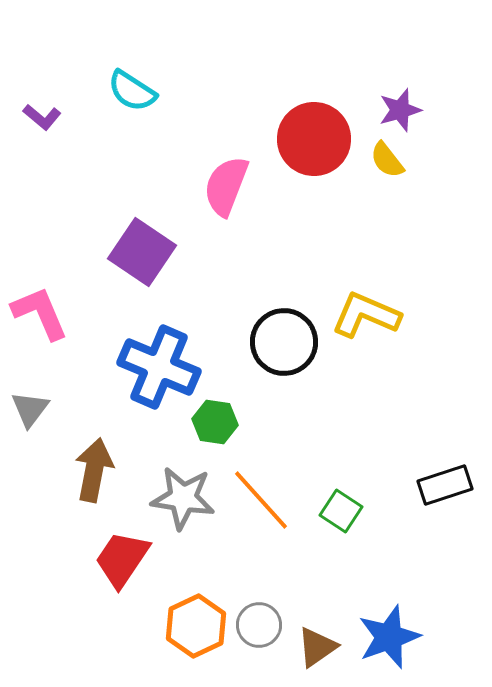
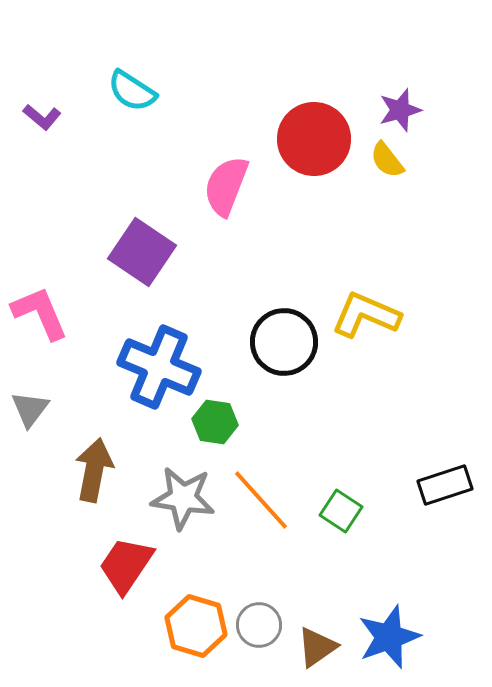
red trapezoid: moved 4 px right, 6 px down
orange hexagon: rotated 18 degrees counterclockwise
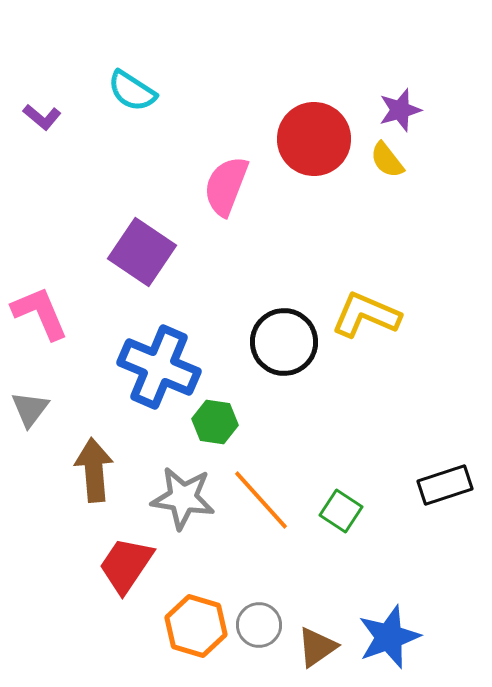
brown arrow: rotated 16 degrees counterclockwise
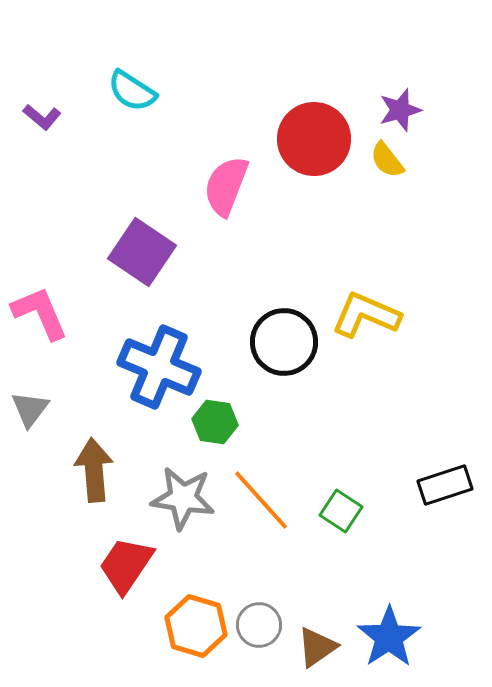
blue star: rotated 14 degrees counterclockwise
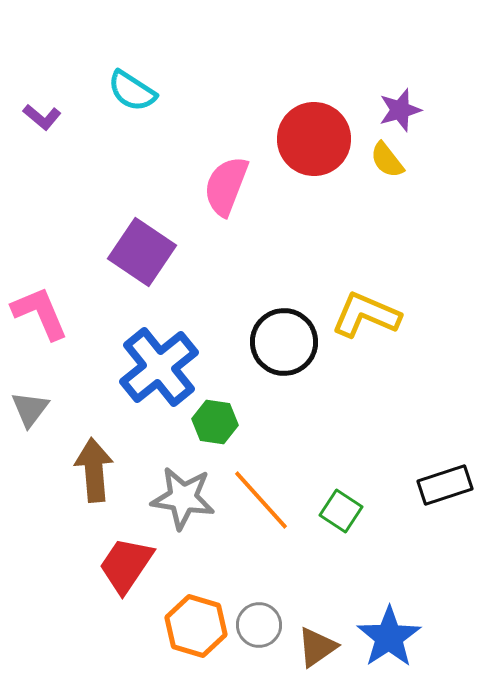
blue cross: rotated 28 degrees clockwise
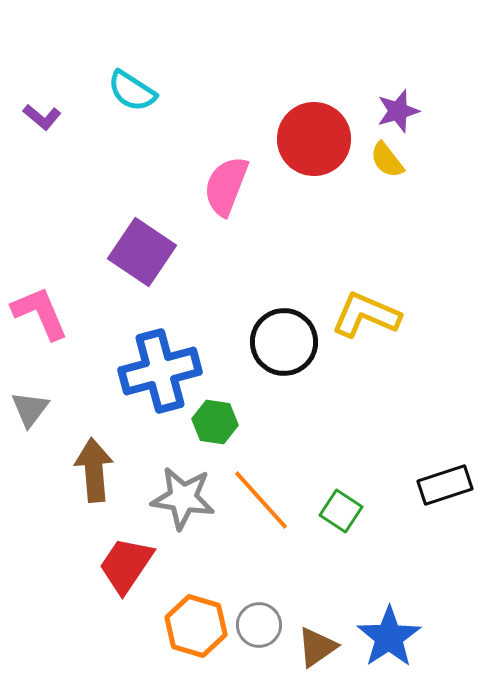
purple star: moved 2 px left, 1 px down
blue cross: moved 1 px right, 4 px down; rotated 24 degrees clockwise
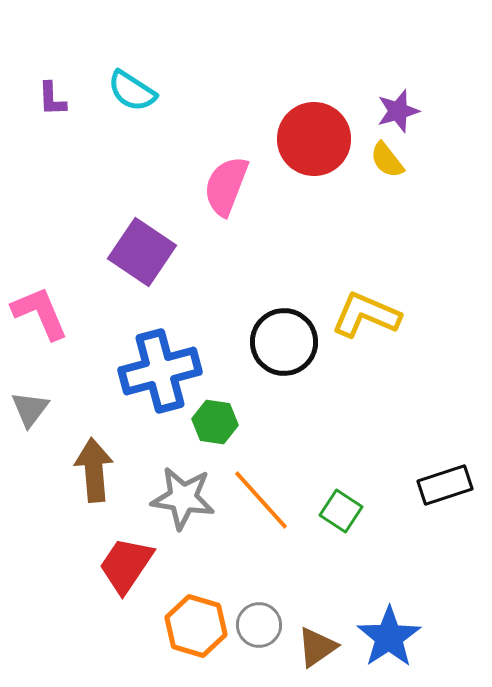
purple L-shape: moved 10 px right, 18 px up; rotated 48 degrees clockwise
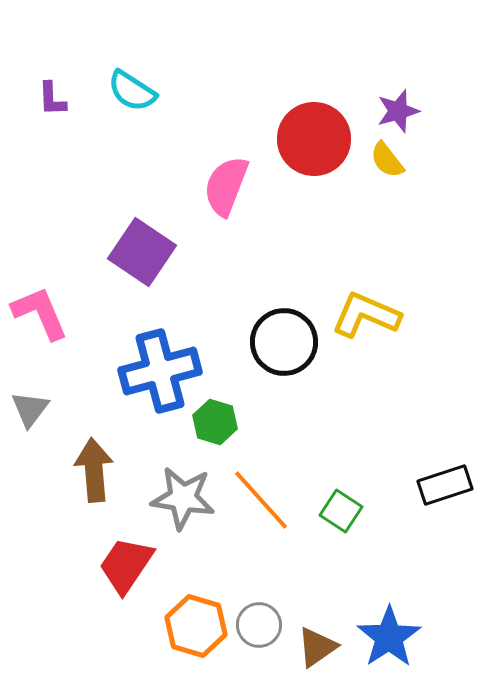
green hexagon: rotated 9 degrees clockwise
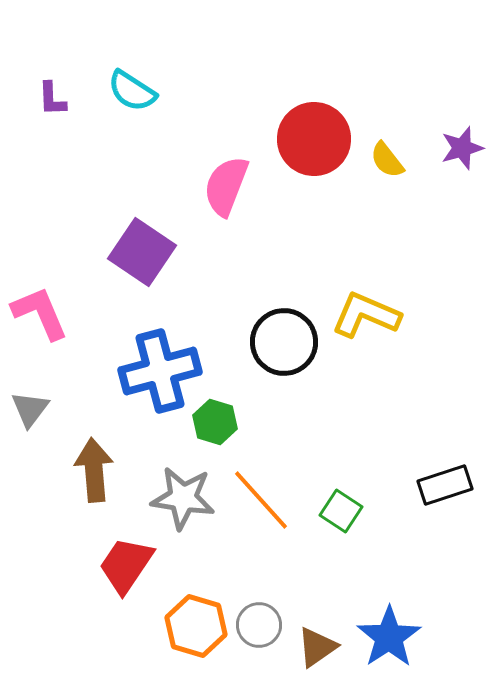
purple star: moved 64 px right, 37 px down
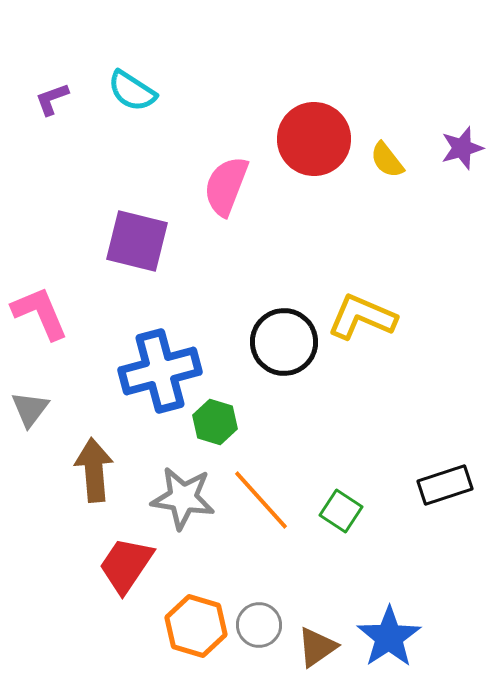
purple L-shape: rotated 72 degrees clockwise
purple square: moved 5 px left, 11 px up; rotated 20 degrees counterclockwise
yellow L-shape: moved 4 px left, 2 px down
